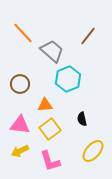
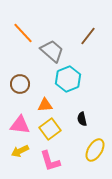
yellow ellipse: moved 2 px right, 1 px up; rotated 10 degrees counterclockwise
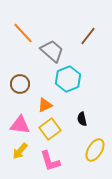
orange triangle: rotated 21 degrees counterclockwise
yellow arrow: rotated 24 degrees counterclockwise
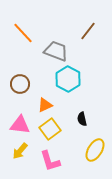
brown line: moved 5 px up
gray trapezoid: moved 4 px right; rotated 20 degrees counterclockwise
cyan hexagon: rotated 10 degrees counterclockwise
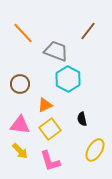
yellow arrow: rotated 84 degrees counterclockwise
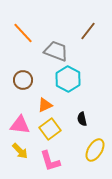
brown circle: moved 3 px right, 4 px up
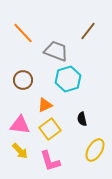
cyan hexagon: rotated 15 degrees clockwise
